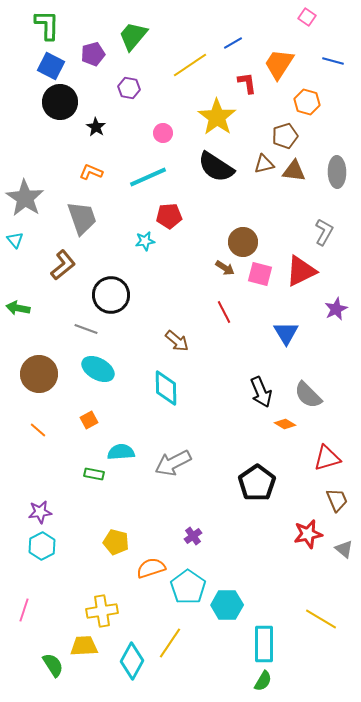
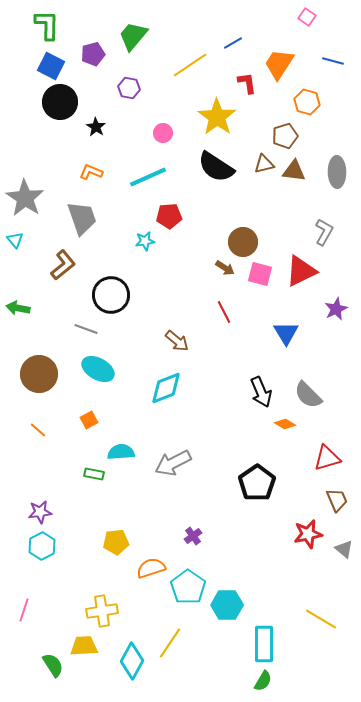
cyan diamond at (166, 388): rotated 69 degrees clockwise
yellow pentagon at (116, 542): rotated 20 degrees counterclockwise
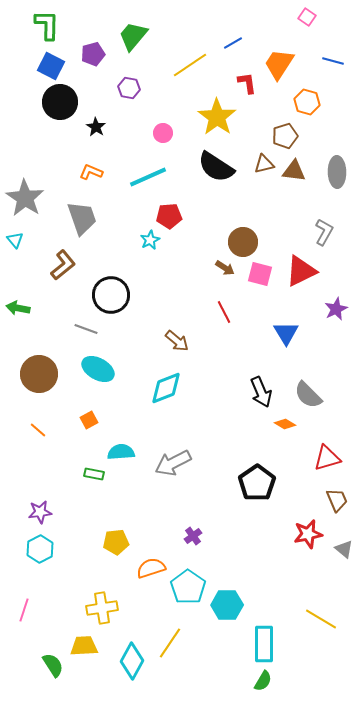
cyan star at (145, 241): moved 5 px right, 1 px up; rotated 18 degrees counterclockwise
cyan hexagon at (42, 546): moved 2 px left, 3 px down
yellow cross at (102, 611): moved 3 px up
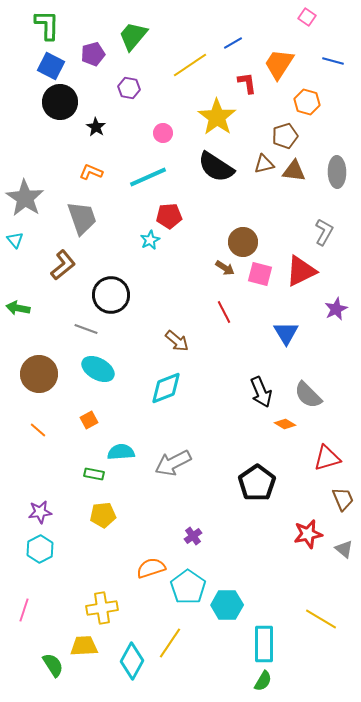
brown trapezoid at (337, 500): moved 6 px right, 1 px up
yellow pentagon at (116, 542): moved 13 px left, 27 px up
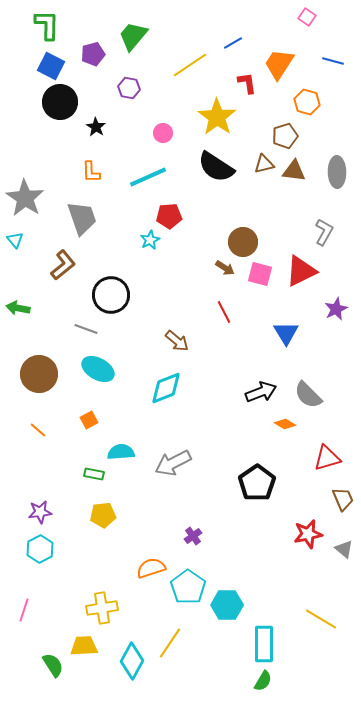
orange L-shape at (91, 172): rotated 115 degrees counterclockwise
black arrow at (261, 392): rotated 88 degrees counterclockwise
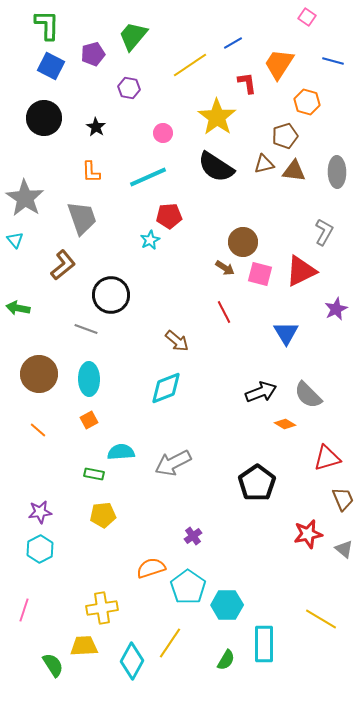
black circle at (60, 102): moved 16 px left, 16 px down
cyan ellipse at (98, 369): moved 9 px left, 10 px down; rotated 60 degrees clockwise
green semicircle at (263, 681): moved 37 px left, 21 px up
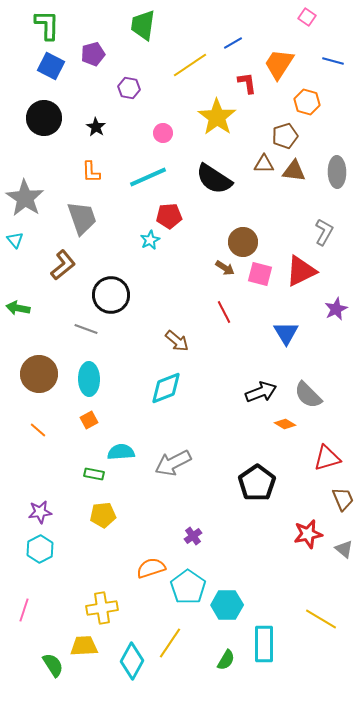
green trapezoid at (133, 36): moved 10 px right, 11 px up; rotated 32 degrees counterclockwise
brown triangle at (264, 164): rotated 15 degrees clockwise
black semicircle at (216, 167): moved 2 px left, 12 px down
